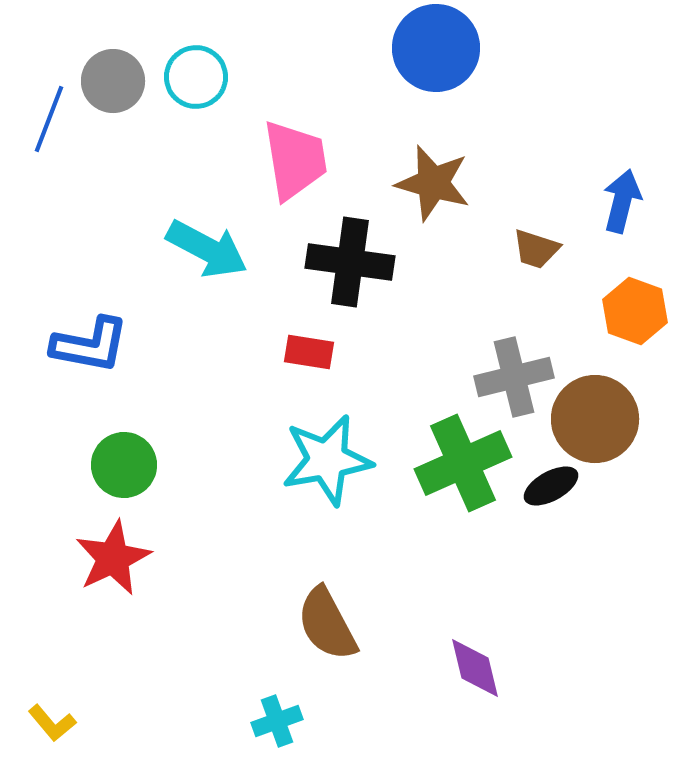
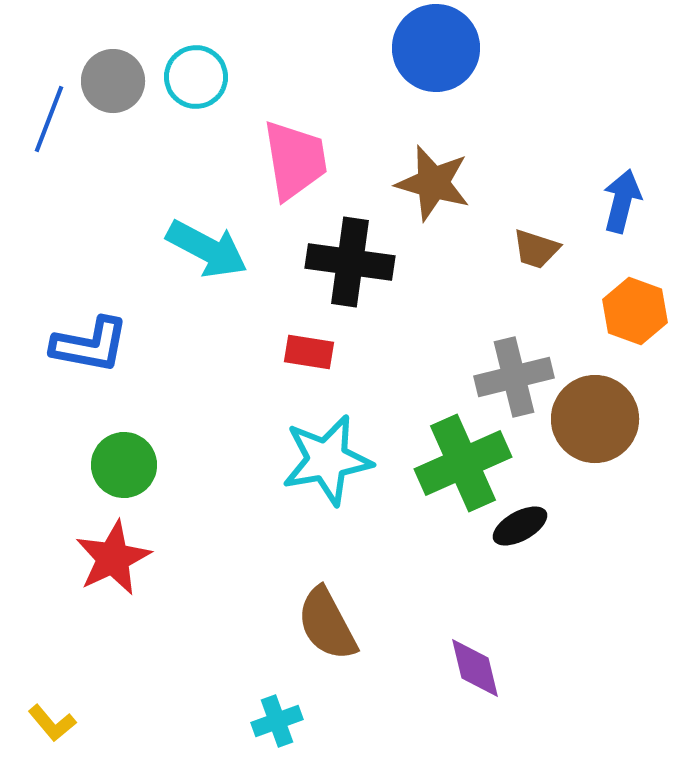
black ellipse: moved 31 px left, 40 px down
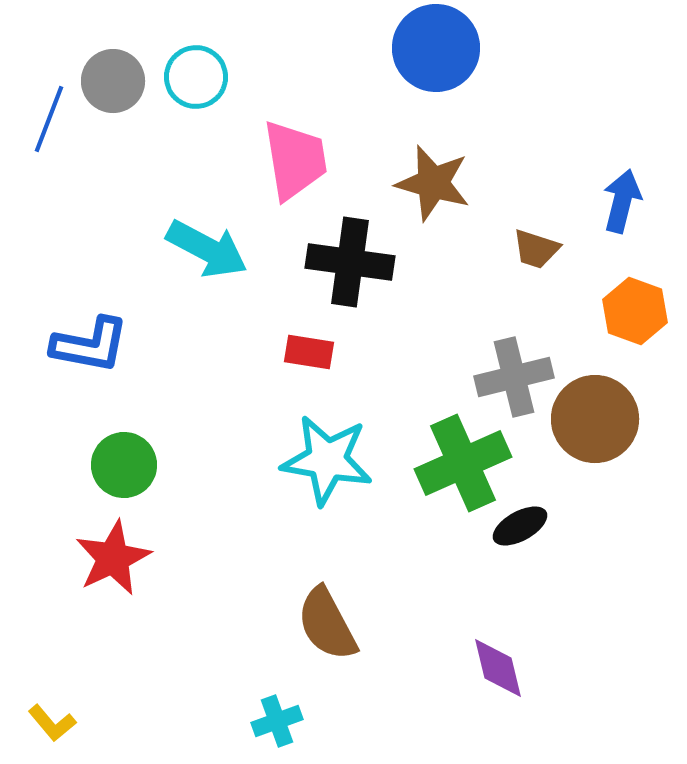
cyan star: rotated 20 degrees clockwise
purple diamond: moved 23 px right
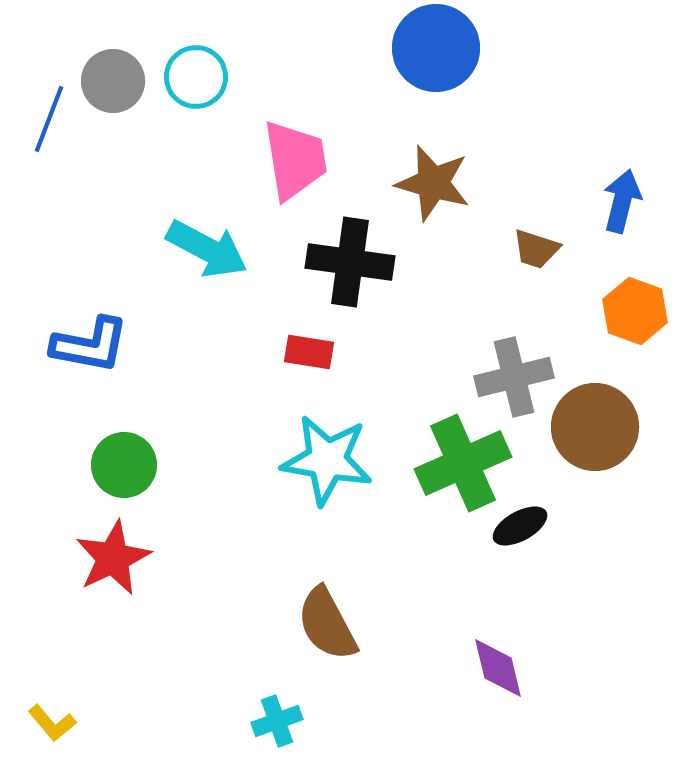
brown circle: moved 8 px down
